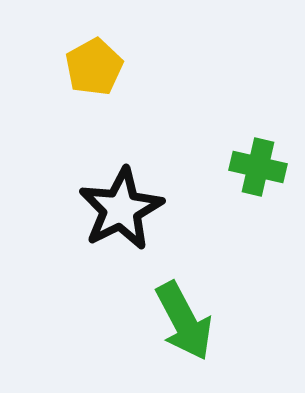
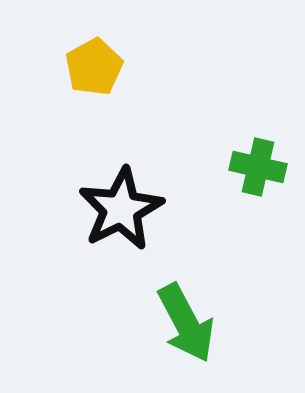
green arrow: moved 2 px right, 2 px down
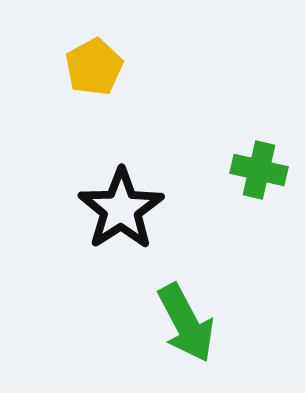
green cross: moved 1 px right, 3 px down
black star: rotated 6 degrees counterclockwise
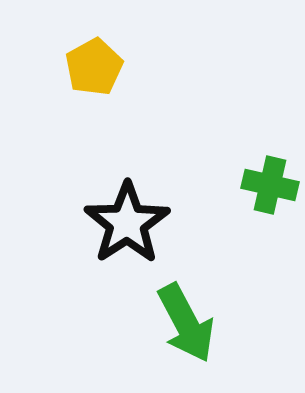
green cross: moved 11 px right, 15 px down
black star: moved 6 px right, 14 px down
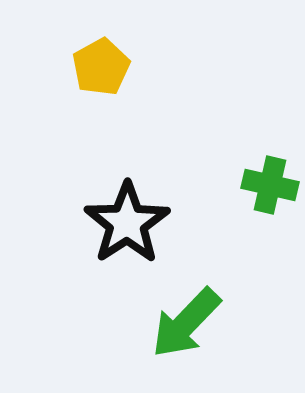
yellow pentagon: moved 7 px right
green arrow: rotated 72 degrees clockwise
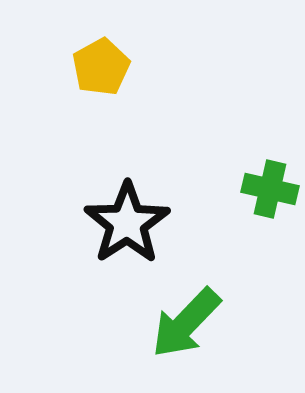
green cross: moved 4 px down
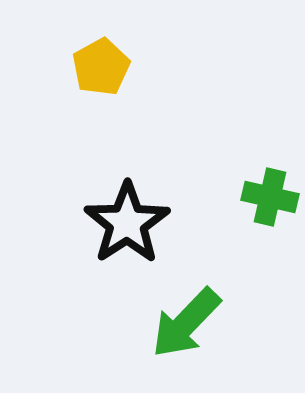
green cross: moved 8 px down
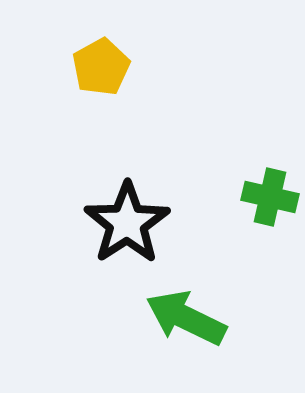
green arrow: moved 5 px up; rotated 72 degrees clockwise
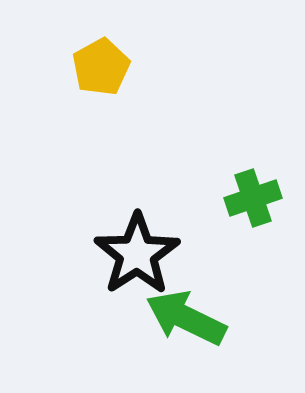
green cross: moved 17 px left, 1 px down; rotated 32 degrees counterclockwise
black star: moved 10 px right, 31 px down
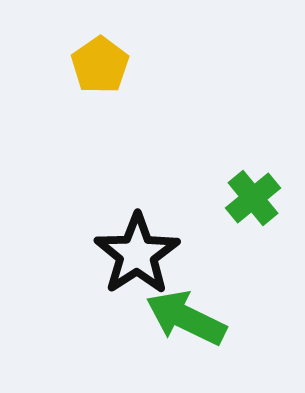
yellow pentagon: moved 1 px left, 2 px up; rotated 6 degrees counterclockwise
green cross: rotated 20 degrees counterclockwise
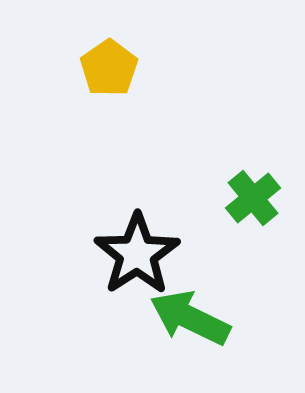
yellow pentagon: moved 9 px right, 3 px down
green arrow: moved 4 px right
